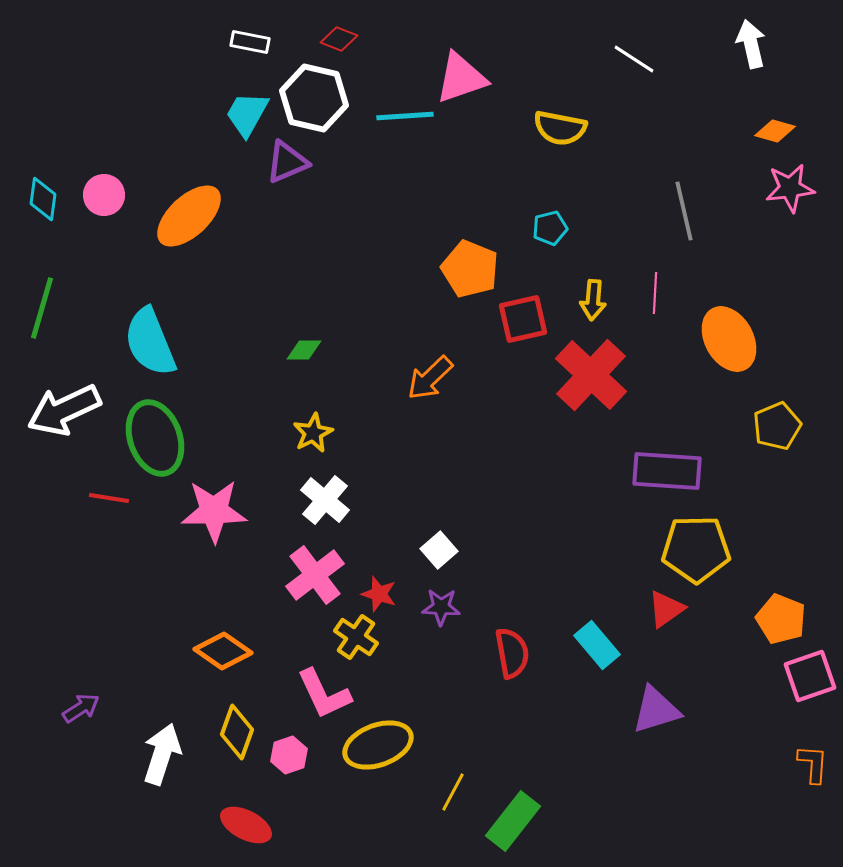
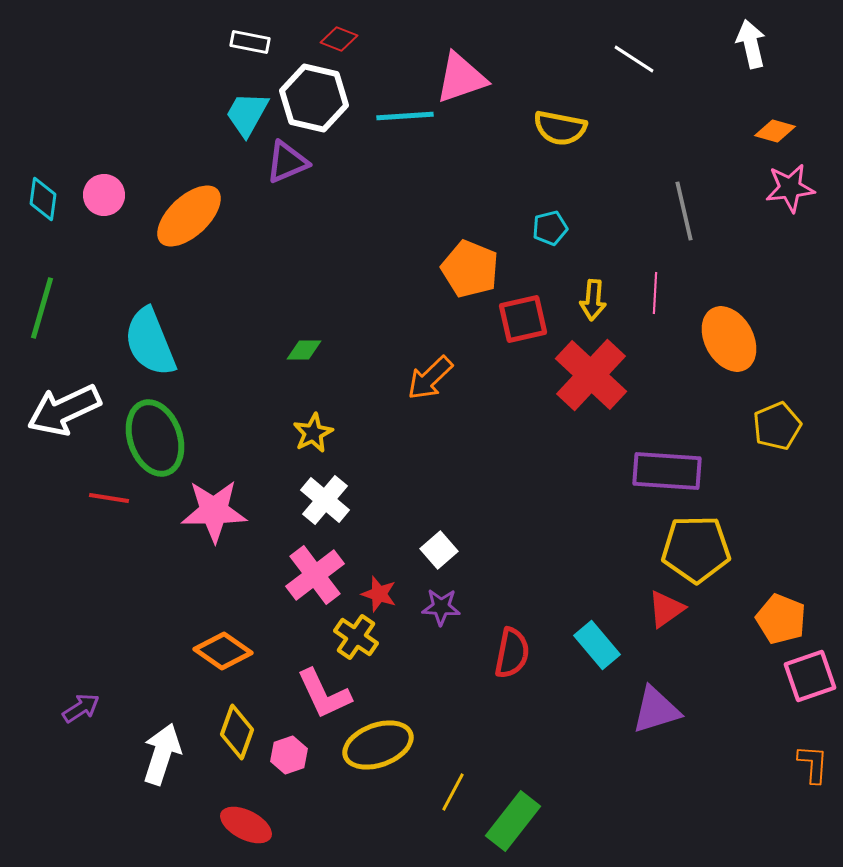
red semicircle at (512, 653): rotated 21 degrees clockwise
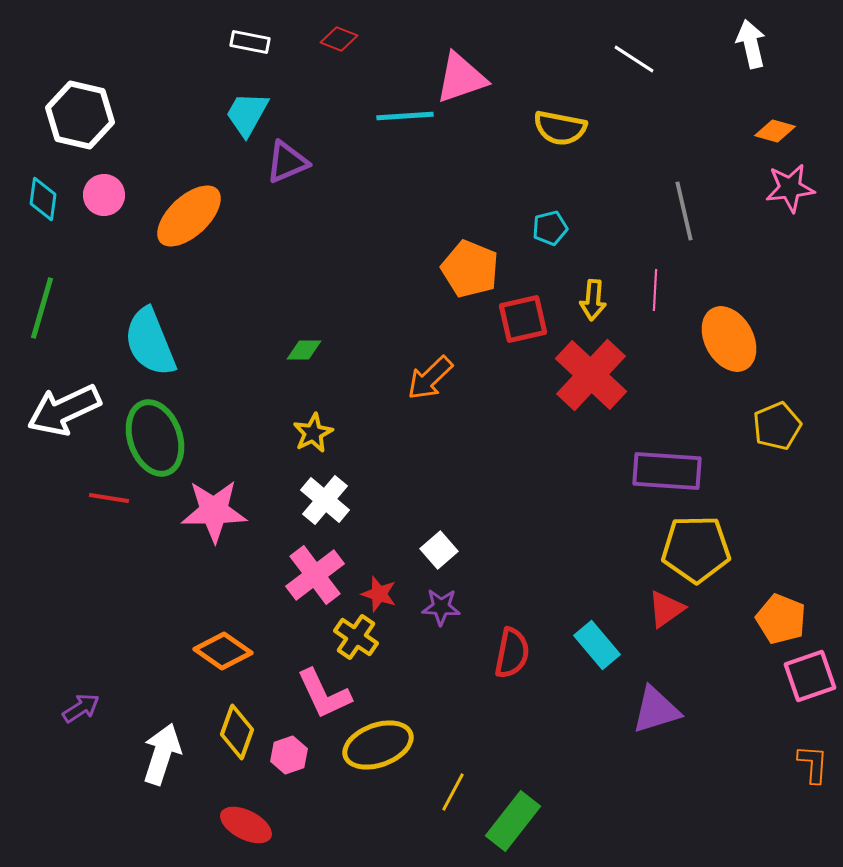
white hexagon at (314, 98): moved 234 px left, 17 px down
pink line at (655, 293): moved 3 px up
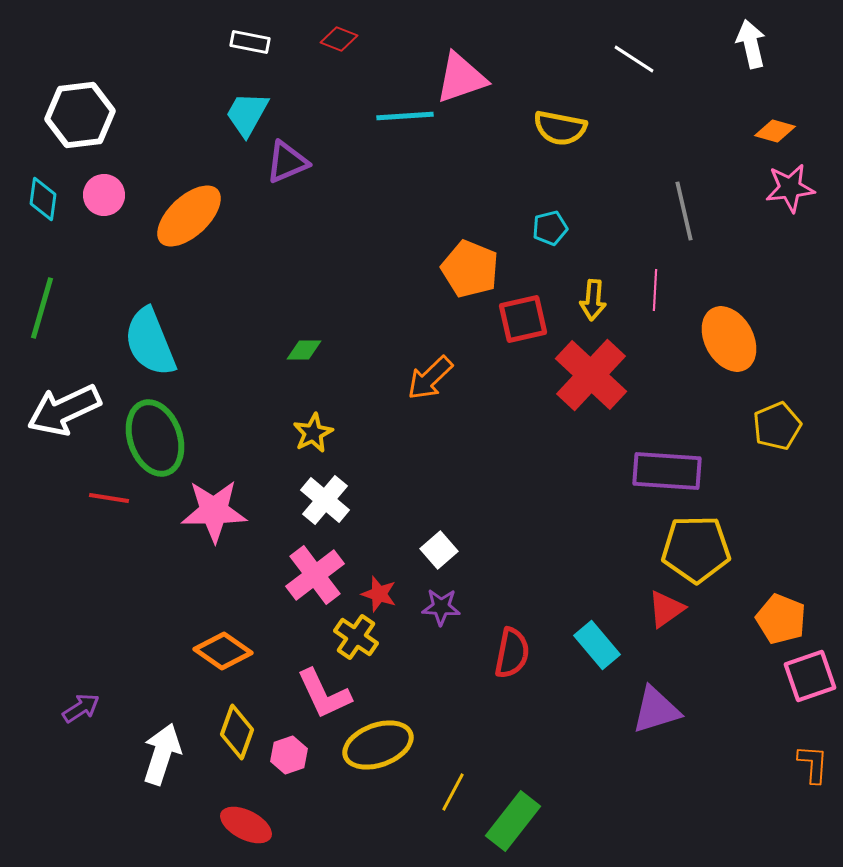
white hexagon at (80, 115): rotated 20 degrees counterclockwise
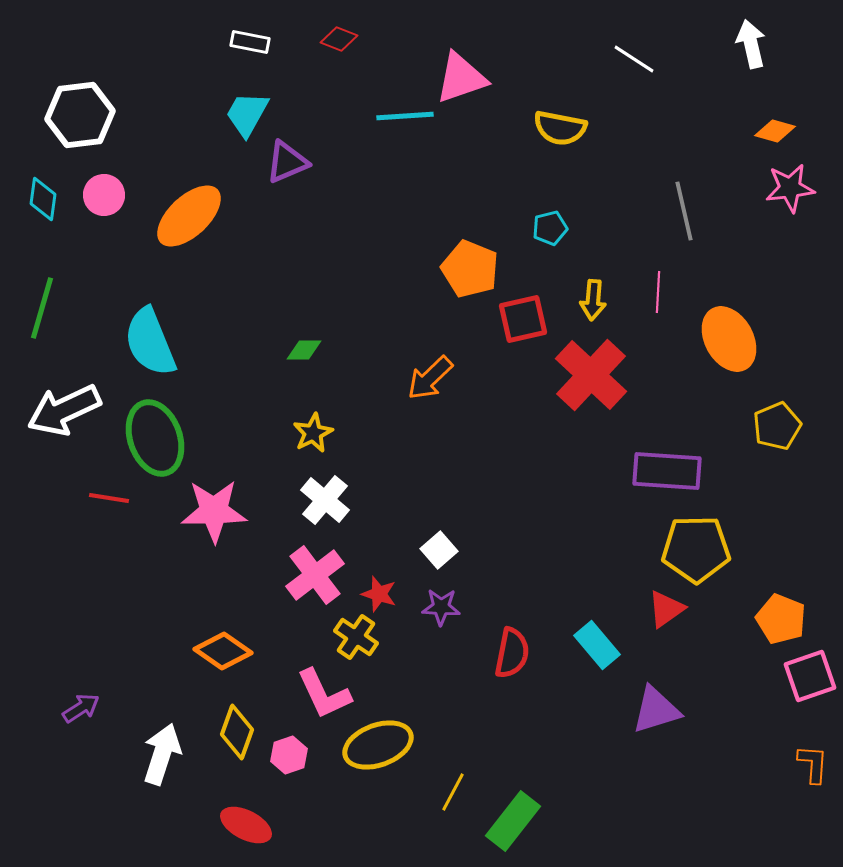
pink line at (655, 290): moved 3 px right, 2 px down
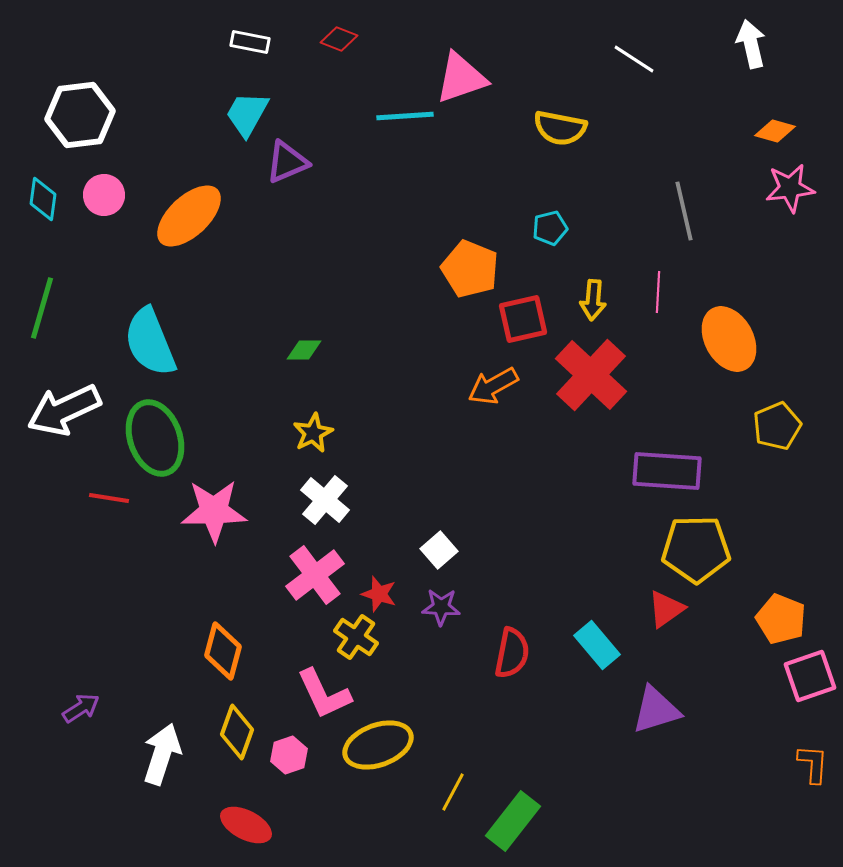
orange arrow at (430, 378): moved 63 px right, 8 px down; rotated 15 degrees clockwise
orange diamond at (223, 651): rotated 70 degrees clockwise
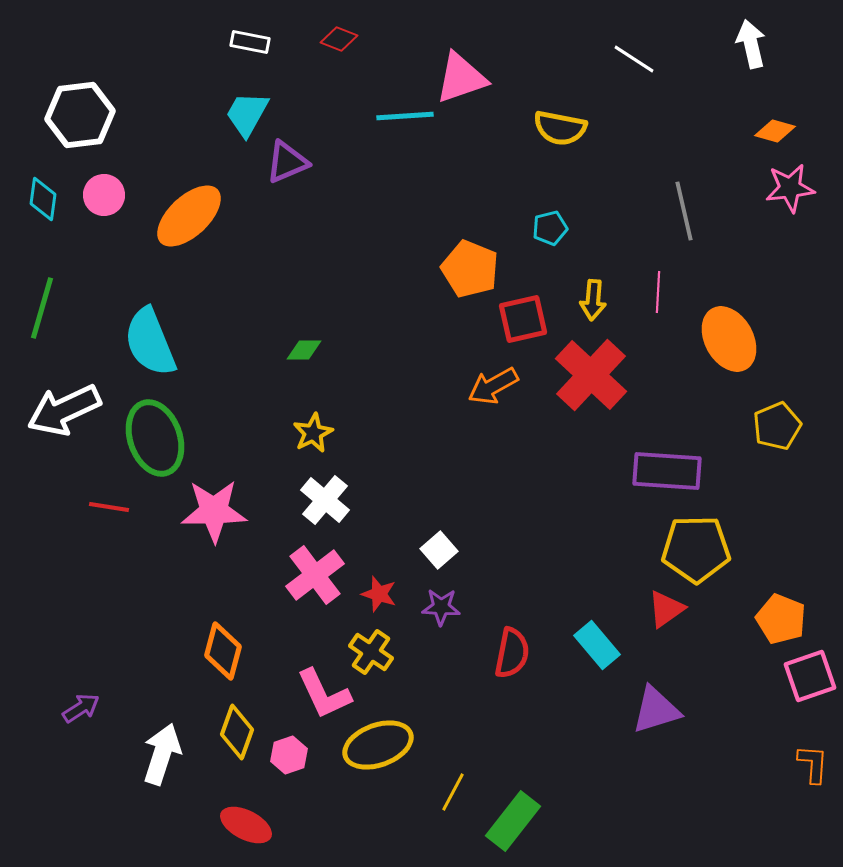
red line at (109, 498): moved 9 px down
yellow cross at (356, 637): moved 15 px right, 15 px down
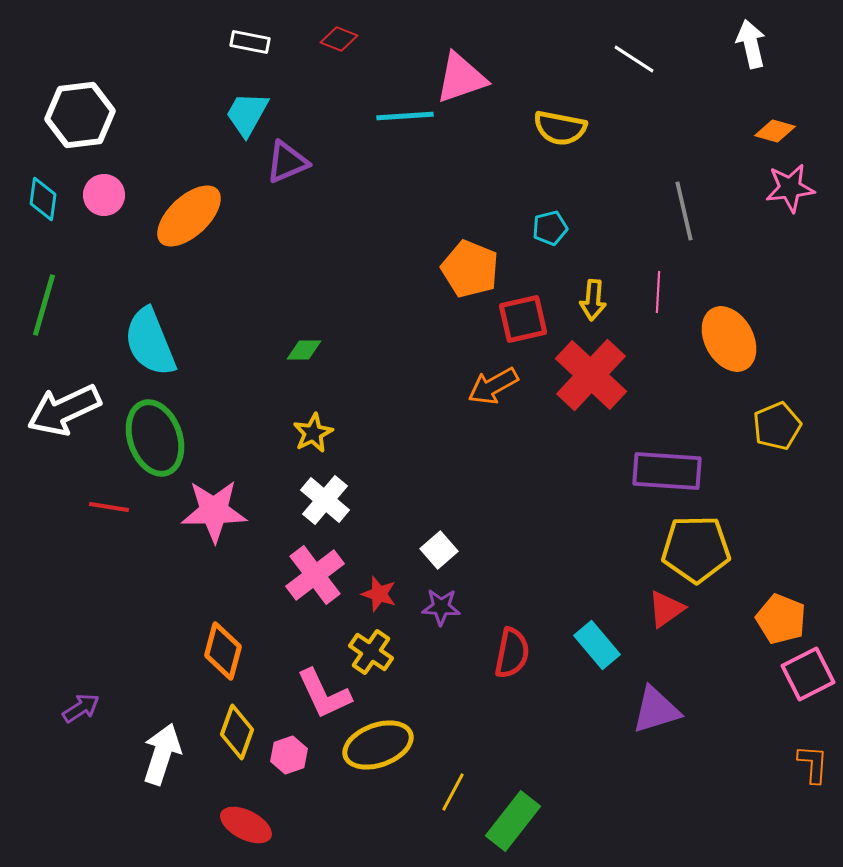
green line at (42, 308): moved 2 px right, 3 px up
pink square at (810, 676): moved 2 px left, 2 px up; rotated 8 degrees counterclockwise
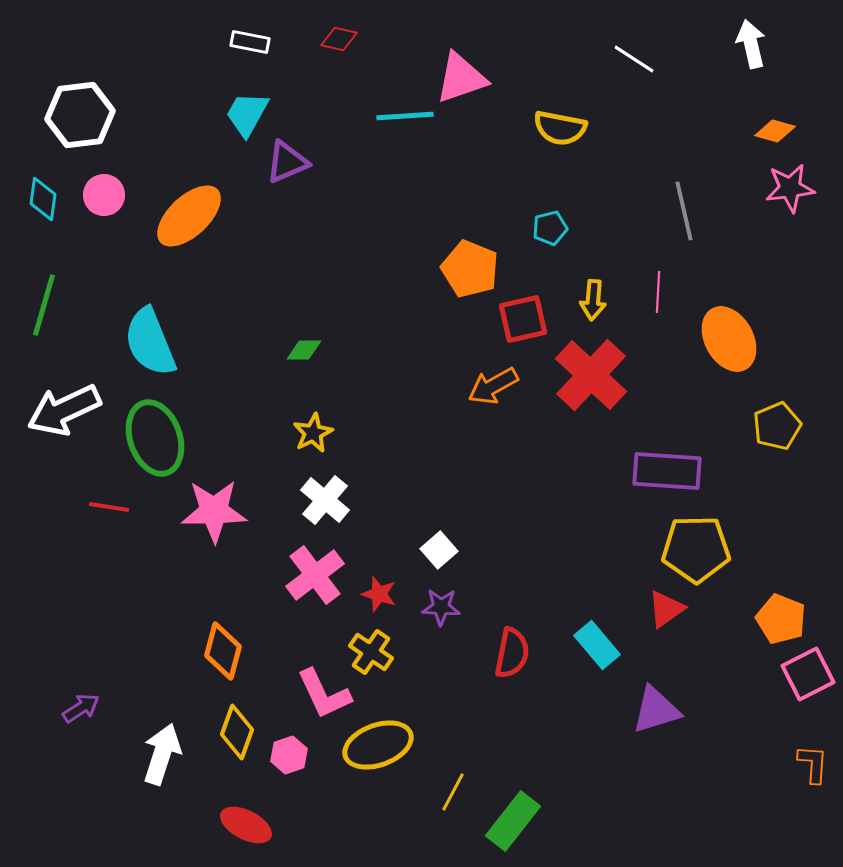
red diamond at (339, 39): rotated 9 degrees counterclockwise
